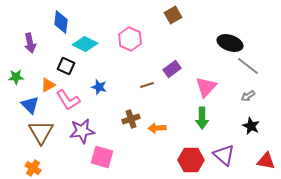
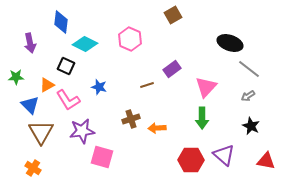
gray line: moved 1 px right, 3 px down
orange triangle: moved 1 px left
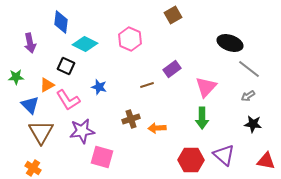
black star: moved 2 px right, 2 px up; rotated 18 degrees counterclockwise
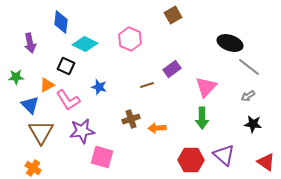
gray line: moved 2 px up
red triangle: moved 1 px down; rotated 24 degrees clockwise
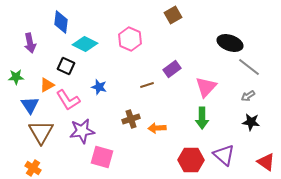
blue triangle: rotated 12 degrees clockwise
black star: moved 2 px left, 2 px up
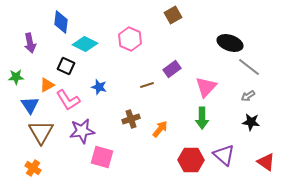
orange arrow: moved 3 px right, 1 px down; rotated 132 degrees clockwise
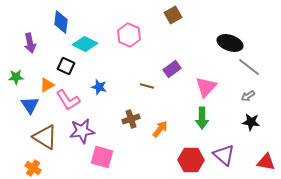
pink hexagon: moved 1 px left, 4 px up
brown line: moved 1 px down; rotated 32 degrees clockwise
brown triangle: moved 4 px right, 5 px down; rotated 28 degrees counterclockwise
red triangle: rotated 24 degrees counterclockwise
